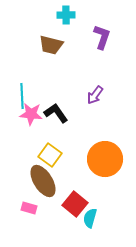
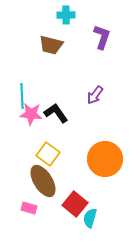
yellow square: moved 2 px left, 1 px up
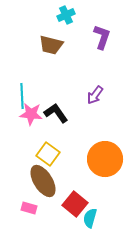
cyan cross: rotated 24 degrees counterclockwise
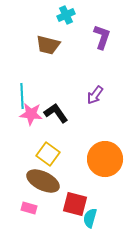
brown trapezoid: moved 3 px left
brown ellipse: rotated 32 degrees counterclockwise
red square: rotated 25 degrees counterclockwise
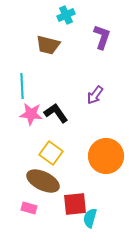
cyan line: moved 10 px up
yellow square: moved 3 px right, 1 px up
orange circle: moved 1 px right, 3 px up
red square: rotated 20 degrees counterclockwise
